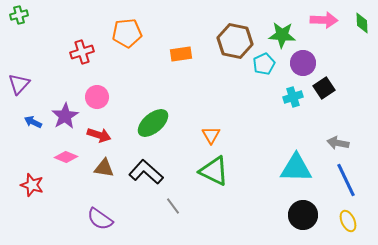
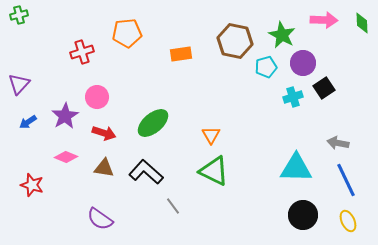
green star: rotated 24 degrees clockwise
cyan pentagon: moved 2 px right, 3 px down; rotated 10 degrees clockwise
blue arrow: moved 5 px left; rotated 60 degrees counterclockwise
red arrow: moved 5 px right, 2 px up
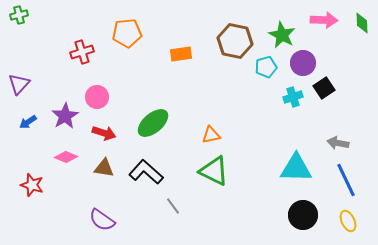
orange triangle: rotated 48 degrees clockwise
purple semicircle: moved 2 px right, 1 px down
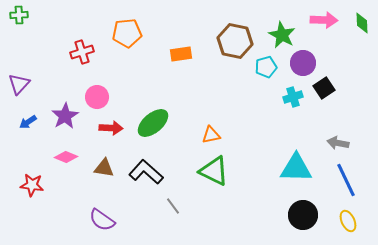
green cross: rotated 12 degrees clockwise
red arrow: moved 7 px right, 5 px up; rotated 15 degrees counterclockwise
red star: rotated 10 degrees counterclockwise
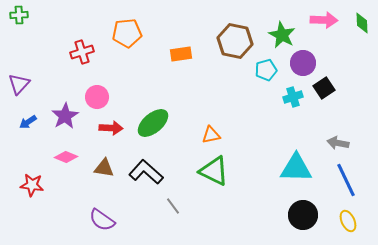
cyan pentagon: moved 3 px down
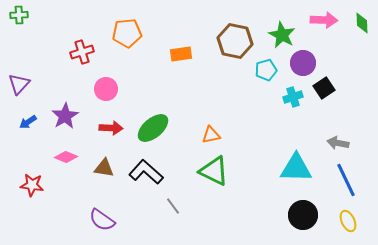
pink circle: moved 9 px right, 8 px up
green ellipse: moved 5 px down
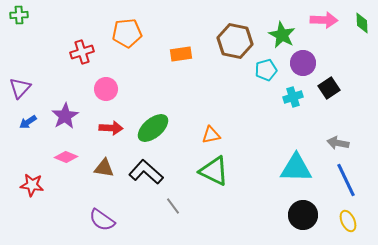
purple triangle: moved 1 px right, 4 px down
black square: moved 5 px right
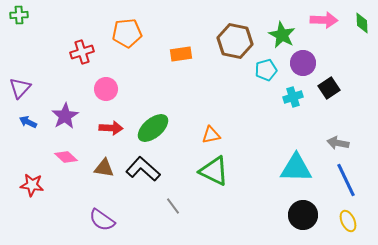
blue arrow: rotated 60 degrees clockwise
pink diamond: rotated 20 degrees clockwise
black L-shape: moved 3 px left, 3 px up
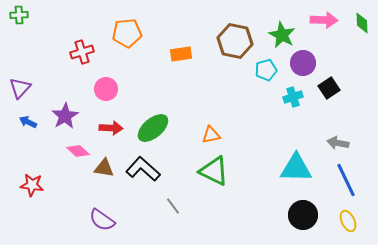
pink diamond: moved 12 px right, 6 px up
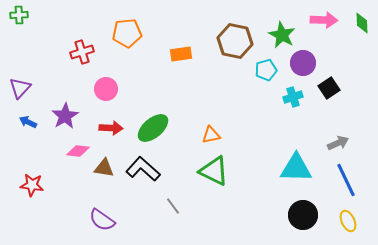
gray arrow: rotated 145 degrees clockwise
pink diamond: rotated 35 degrees counterclockwise
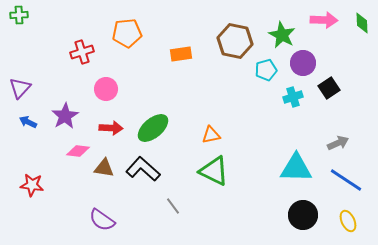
blue line: rotated 32 degrees counterclockwise
